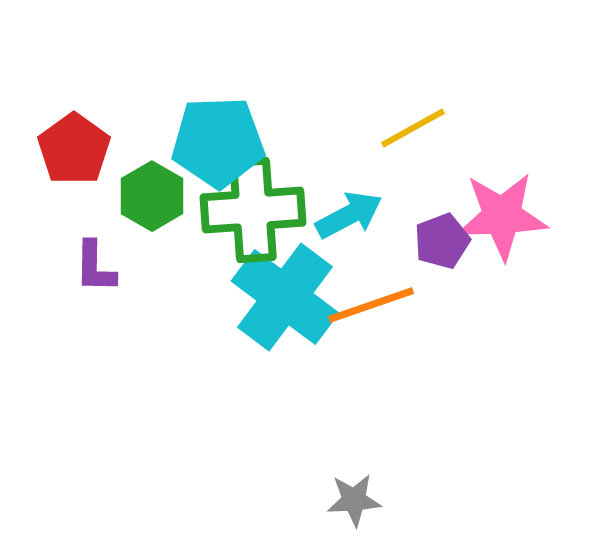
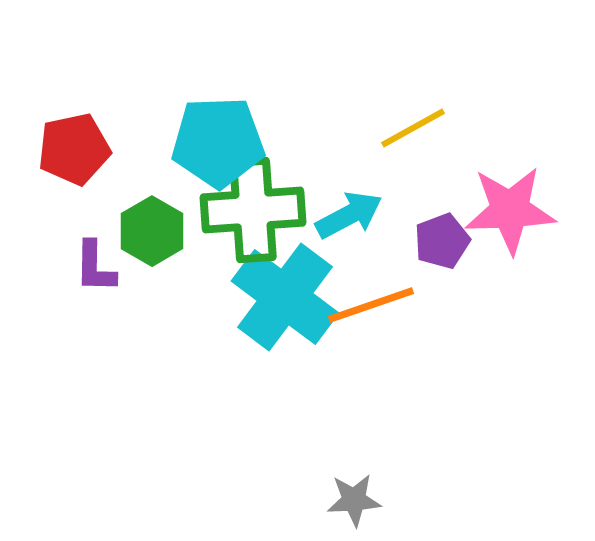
red pentagon: rotated 24 degrees clockwise
green hexagon: moved 35 px down
pink star: moved 8 px right, 6 px up
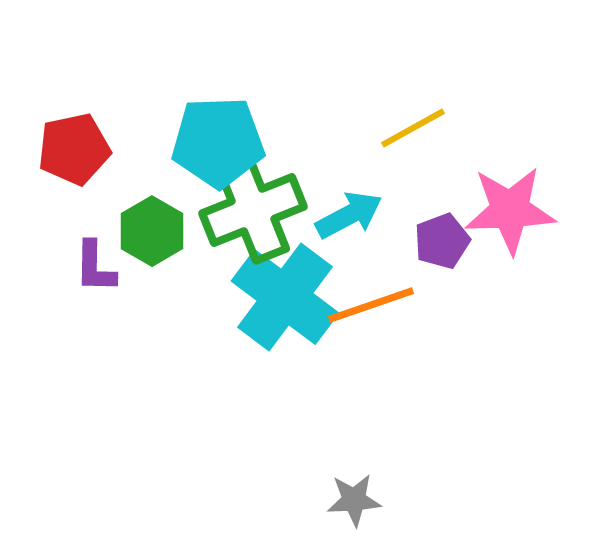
green cross: rotated 18 degrees counterclockwise
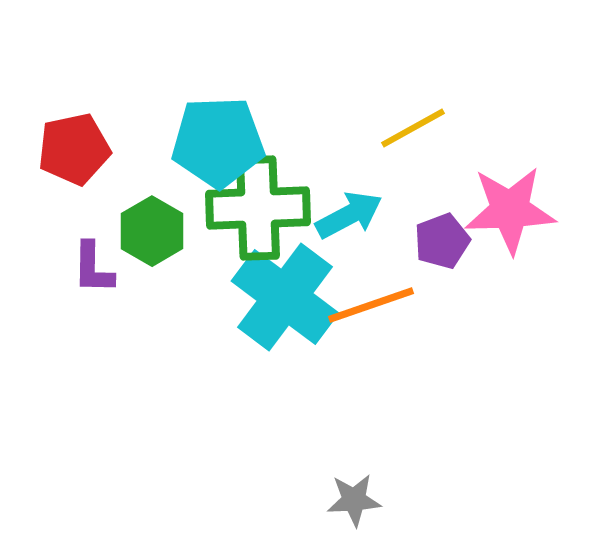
green cross: moved 5 px right, 2 px up; rotated 20 degrees clockwise
purple L-shape: moved 2 px left, 1 px down
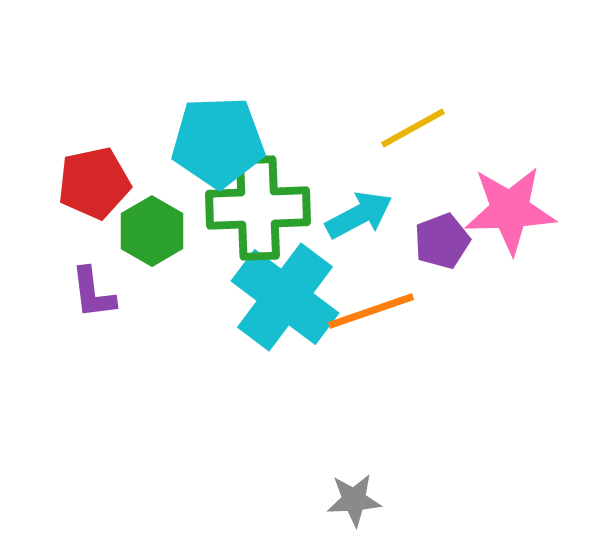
red pentagon: moved 20 px right, 34 px down
cyan arrow: moved 10 px right
purple L-shape: moved 25 px down; rotated 8 degrees counterclockwise
orange line: moved 6 px down
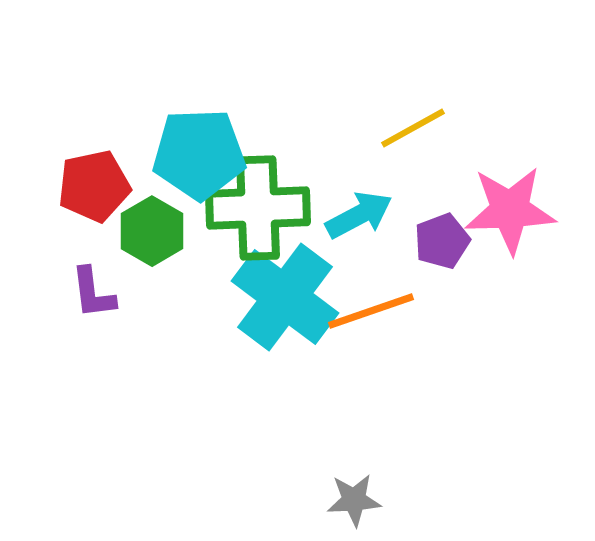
cyan pentagon: moved 19 px left, 12 px down
red pentagon: moved 3 px down
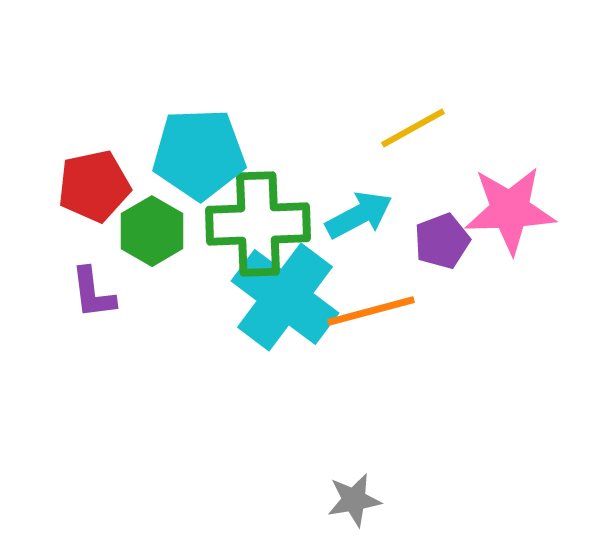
green cross: moved 16 px down
orange line: rotated 4 degrees clockwise
gray star: rotated 6 degrees counterclockwise
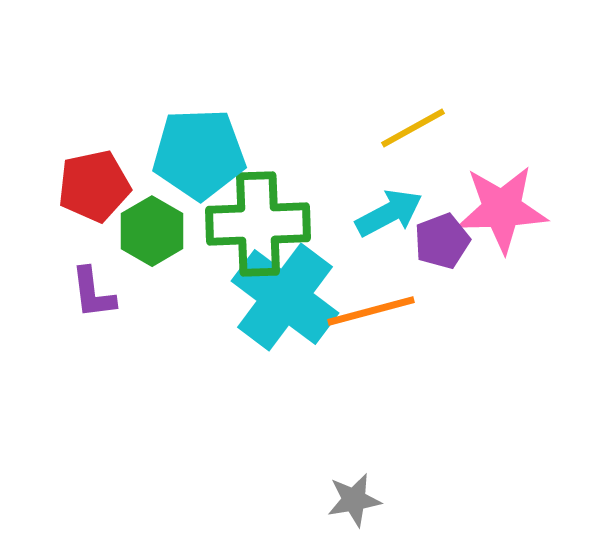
pink star: moved 8 px left, 1 px up
cyan arrow: moved 30 px right, 2 px up
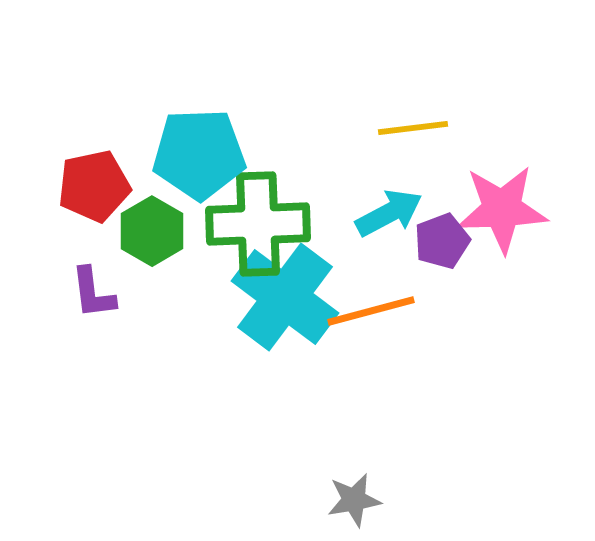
yellow line: rotated 22 degrees clockwise
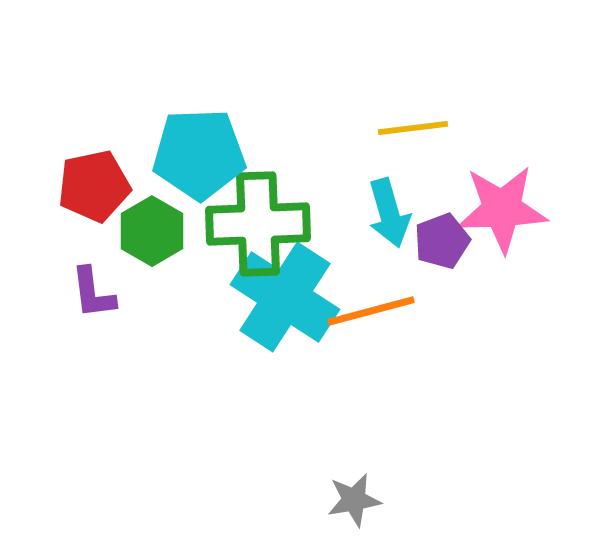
cyan arrow: rotated 102 degrees clockwise
cyan cross: rotated 4 degrees counterclockwise
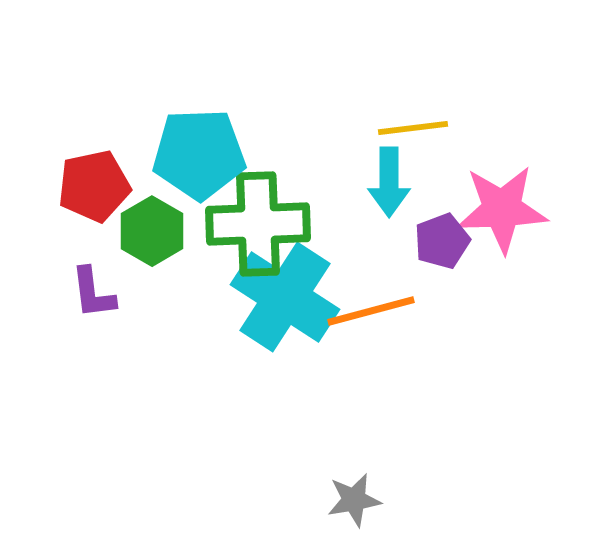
cyan arrow: moved 31 px up; rotated 16 degrees clockwise
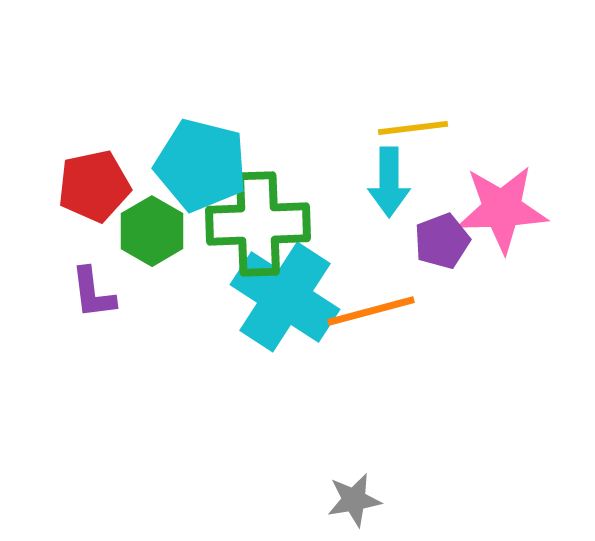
cyan pentagon: moved 2 px right, 11 px down; rotated 16 degrees clockwise
